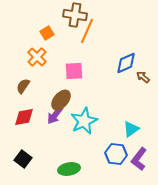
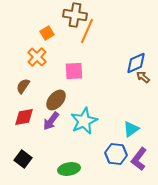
blue diamond: moved 10 px right
brown ellipse: moved 5 px left
purple arrow: moved 4 px left, 6 px down
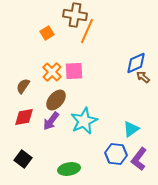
orange cross: moved 15 px right, 15 px down
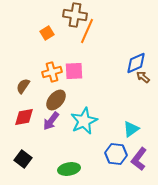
orange cross: rotated 30 degrees clockwise
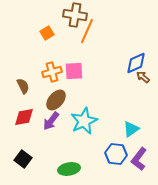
brown semicircle: rotated 119 degrees clockwise
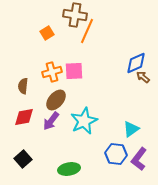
brown semicircle: rotated 147 degrees counterclockwise
black square: rotated 12 degrees clockwise
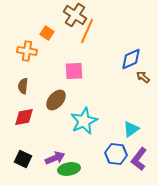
brown cross: rotated 25 degrees clockwise
orange square: rotated 24 degrees counterclockwise
blue diamond: moved 5 px left, 4 px up
orange cross: moved 25 px left, 21 px up; rotated 24 degrees clockwise
purple arrow: moved 4 px right, 37 px down; rotated 150 degrees counterclockwise
black square: rotated 24 degrees counterclockwise
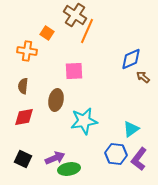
brown ellipse: rotated 30 degrees counterclockwise
cyan star: rotated 16 degrees clockwise
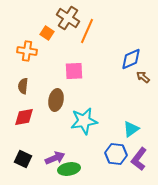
brown cross: moved 7 px left, 3 px down
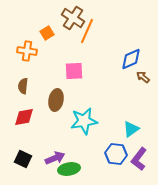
brown cross: moved 5 px right
orange square: rotated 24 degrees clockwise
